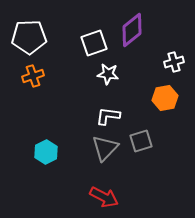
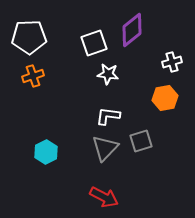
white cross: moved 2 px left
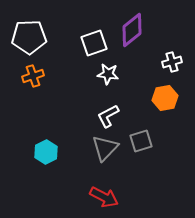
white L-shape: rotated 35 degrees counterclockwise
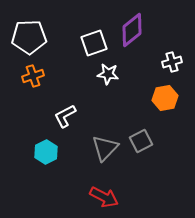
white L-shape: moved 43 px left
gray square: rotated 10 degrees counterclockwise
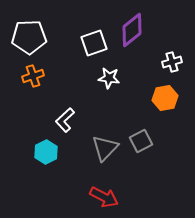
white star: moved 1 px right, 4 px down
white L-shape: moved 4 px down; rotated 15 degrees counterclockwise
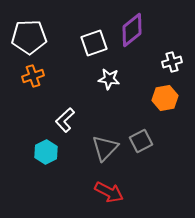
white star: moved 1 px down
red arrow: moved 5 px right, 5 px up
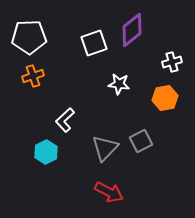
white star: moved 10 px right, 5 px down
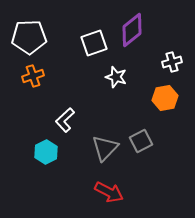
white star: moved 3 px left, 7 px up; rotated 10 degrees clockwise
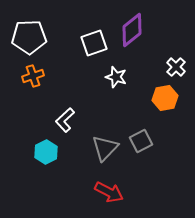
white cross: moved 4 px right, 5 px down; rotated 30 degrees counterclockwise
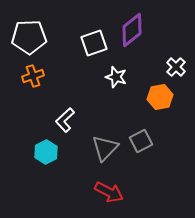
orange hexagon: moved 5 px left, 1 px up
